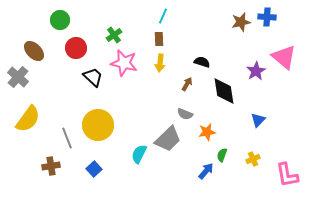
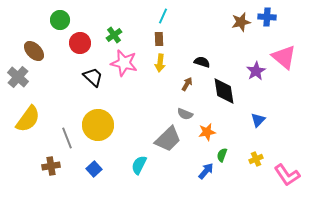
red circle: moved 4 px right, 5 px up
cyan semicircle: moved 11 px down
yellow cross: moved 3 px right
pink L-shape: rotated 24 degrees counterclockwise
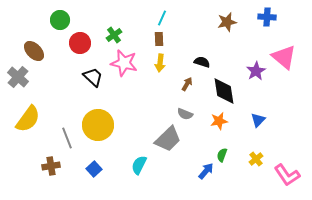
cyan line: moved 1 px left, 2 px down
brown star: moved 14 px left
orange star: moved 12 px right, 11 px up
yellow cross: rotated 16 degrees counterclockwise
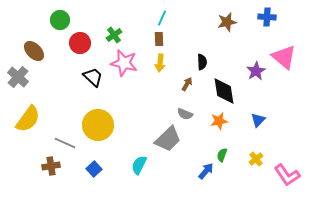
black semicircle: rotated 70 degrees clockwise
gray line: moved 2 px left, 5 px down; rotated 45 degrees counterclockwise
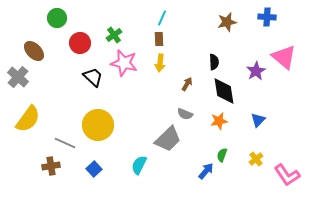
green circle: moved 3 px left, 2 px up
black semicircle: moved 12 px right
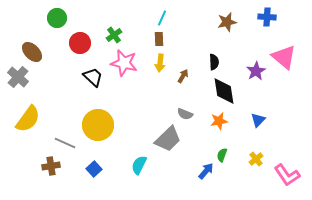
brown ellipse: moved 2 px left, 1 px down
brown arrow: moved 4 px left, 8 px up
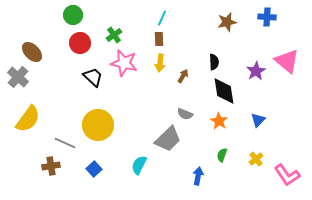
green circle: moved 16 px right, 3 px up
pink triangle: moved 3 px right, 4 px down
orange star: rotated 30 degrees counterclockwise
blue arrow: moved 8 px left, 5 px down; rotated 30 degrees counterclockwise
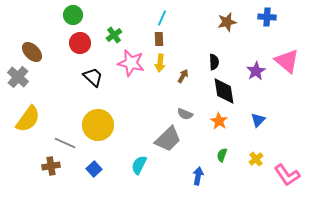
pink star: moved 7 px right
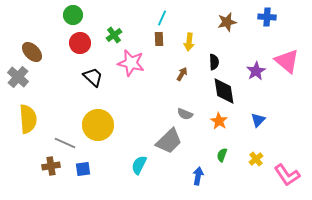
yellow arrow: moved 29 px right, 21 px up
brown arrow: moved 1 px left, 2 px up
yellow semicircle: rotated 40 degrees counterclockwise
gray trapezoid: moved 1 px right, 2 px down
blue square: moved 11 px left; rotated 35 degrees clockwise
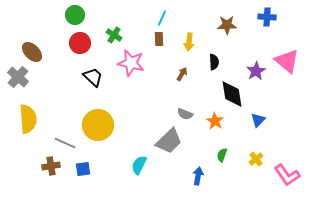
green circle: moved 2 px right
brown star: moved 3 px down; rotated 12 degrees clockwise
green cross: rotated 21 degrees counterclockwise
black diamond: moved 8 px right, 3 px down
orange star: moved 4 px left
